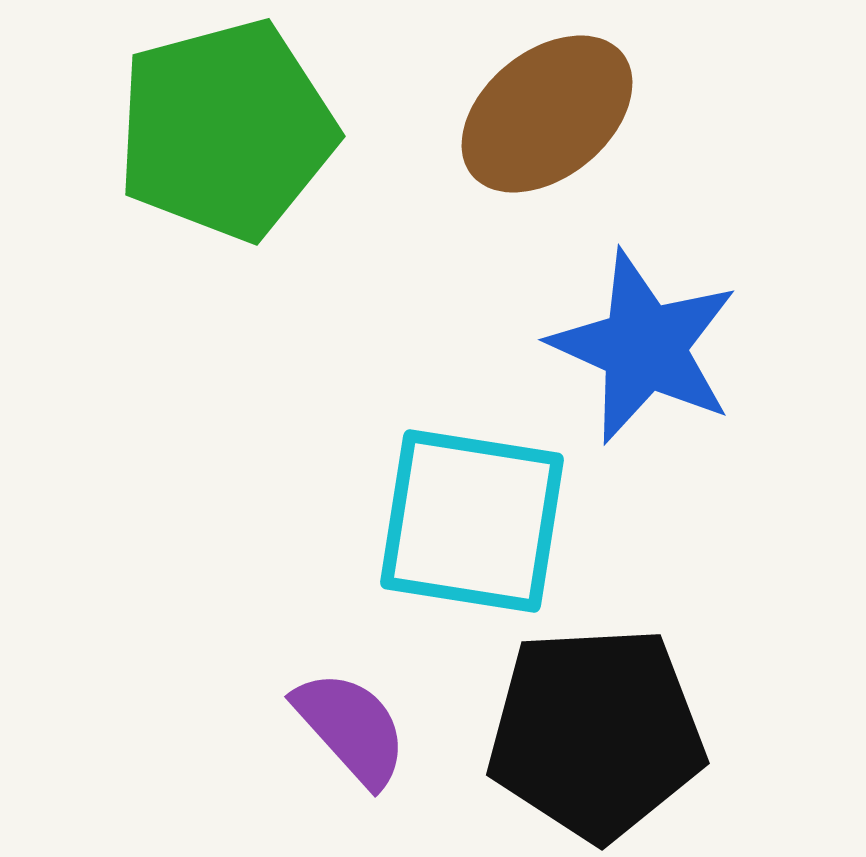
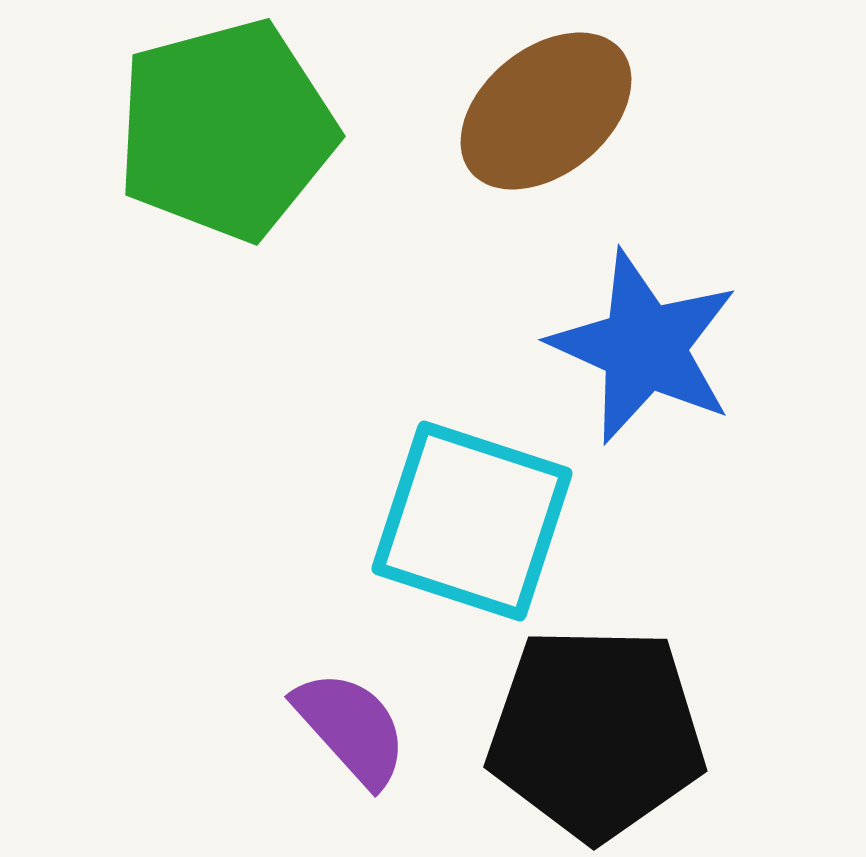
brown ellipse: moved 1 px left, 3 px up
cyan square: rotated 9 degrees clockwise
black pentagon: rotated 4 degrees clockwise
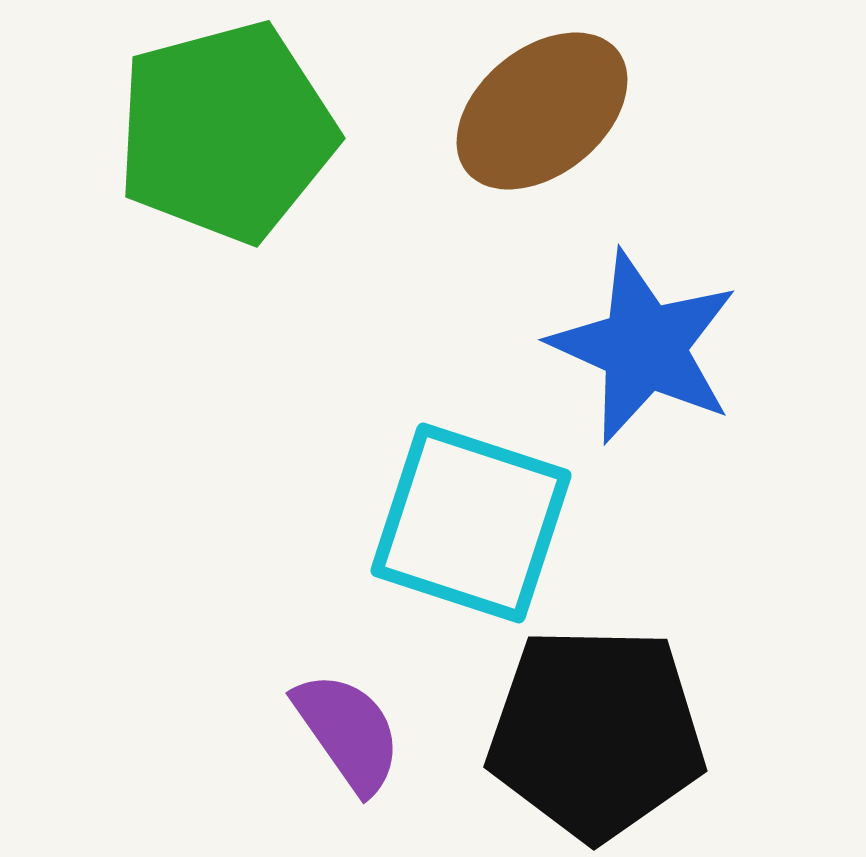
brown ellipse: moved 4 px left
green pentagon: moved 2 px down
cyan square: moved 1 px left, 2 px down
purple semicircle: moved 3 px left, 4 px down; rotated 7 degrees clockwise
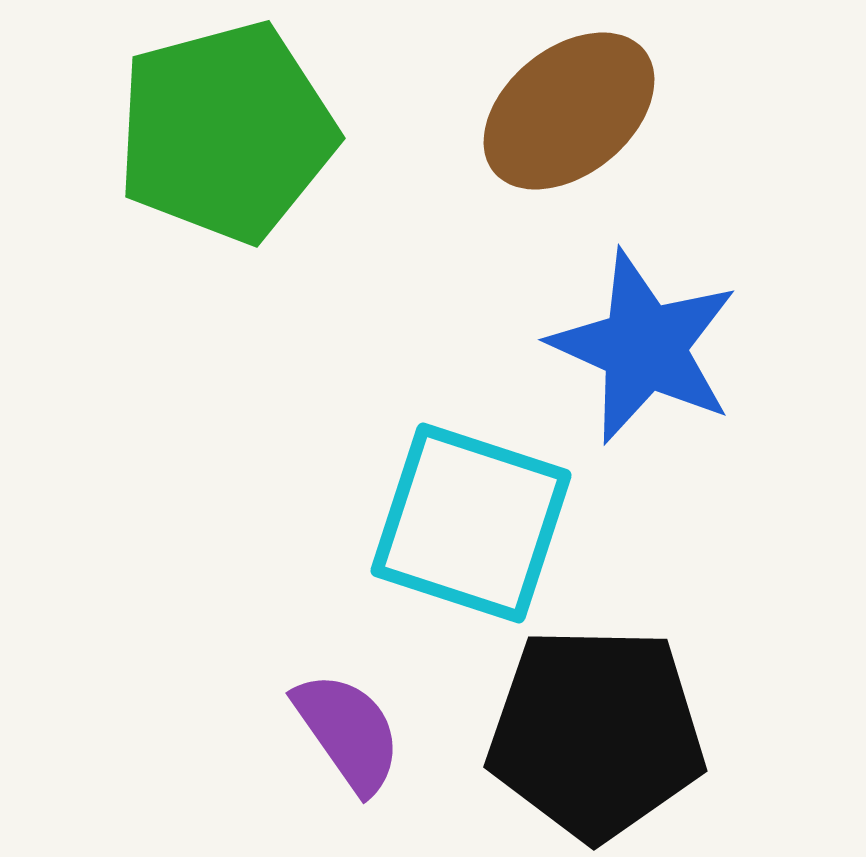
brown ellipse: moved 27 px right
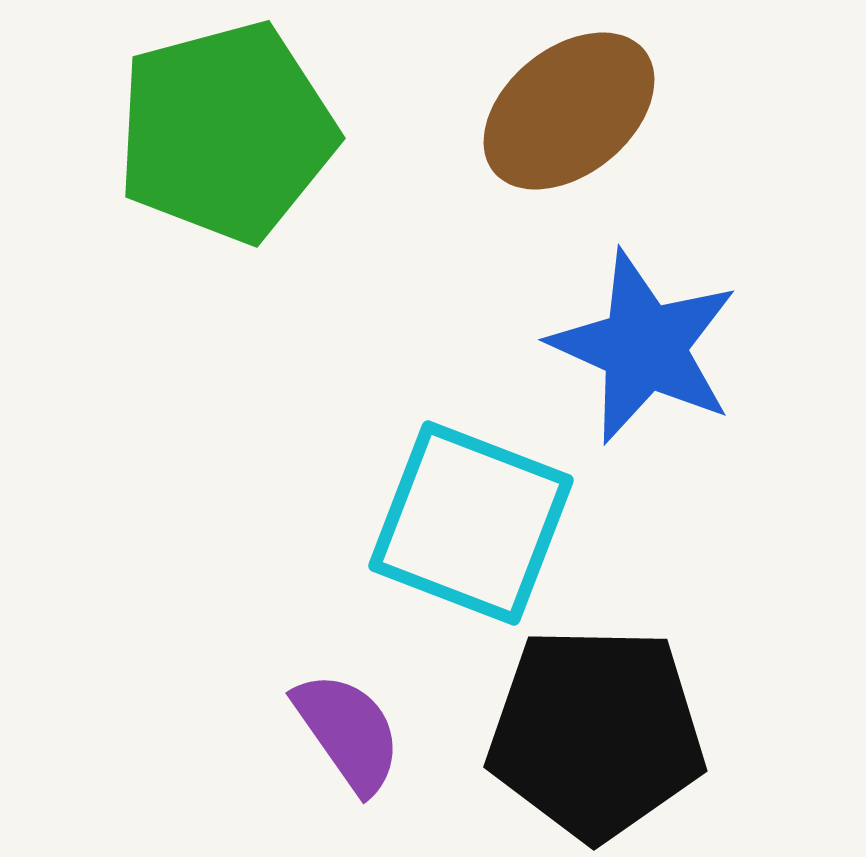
cyan square: rotated 3 degrees clockwise
